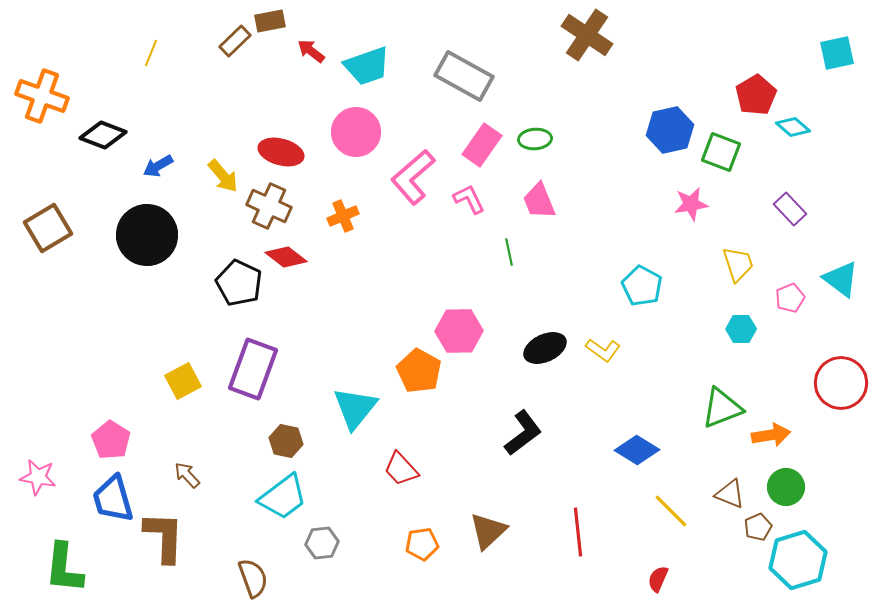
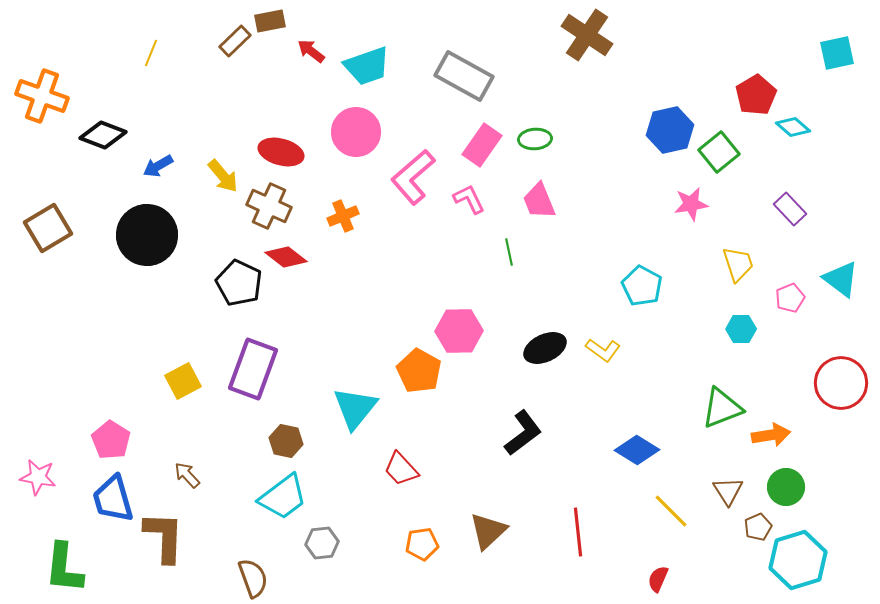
green square at (721, 152): moved 2 px left; rotated 30 degrees clockwise
brown triangle at (730, 494): moved 2 px left, 3 px up; rotated 36 degrees clockwise
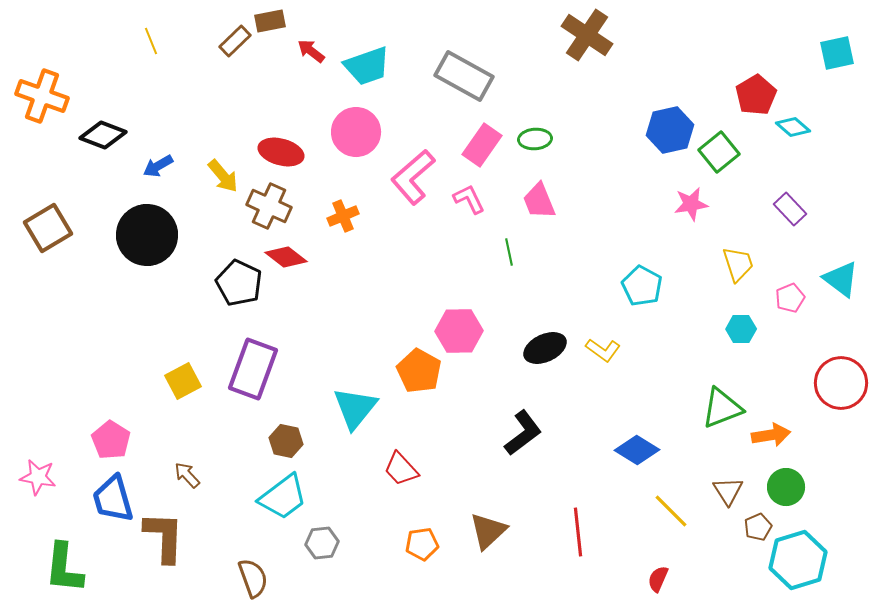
yellow line at (151, 53): moved 12 px up; rotated 44 degrees counterclockwise
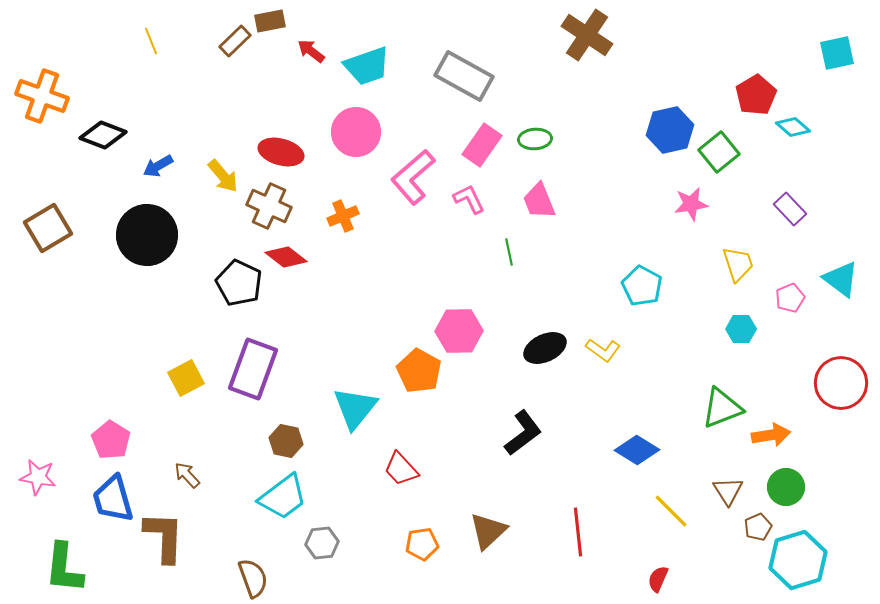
yellow square at (183, 381): moved 3 px right, 3 px up
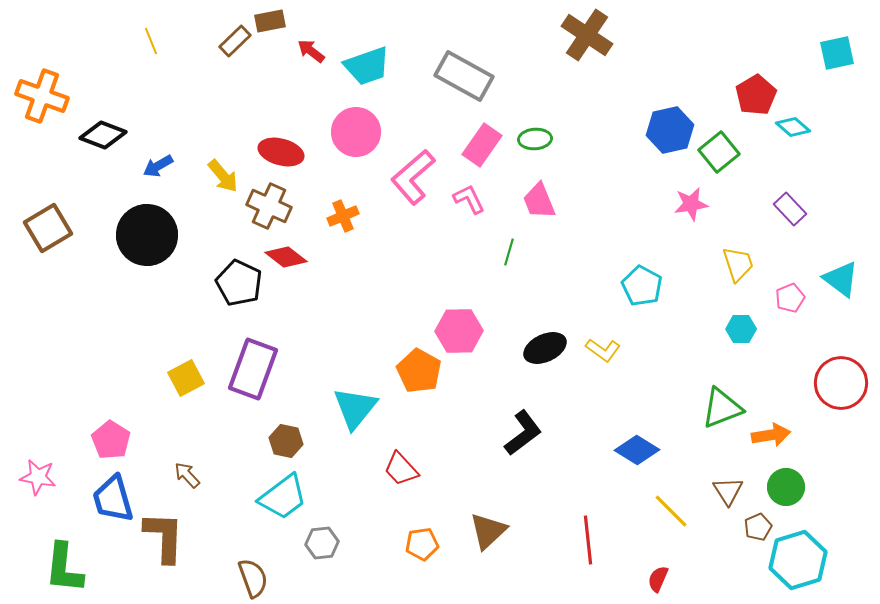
green line at (509, 252): rotated 28 degrees clockwise
red line at (578, 532): moved 10 px right, 8 px down
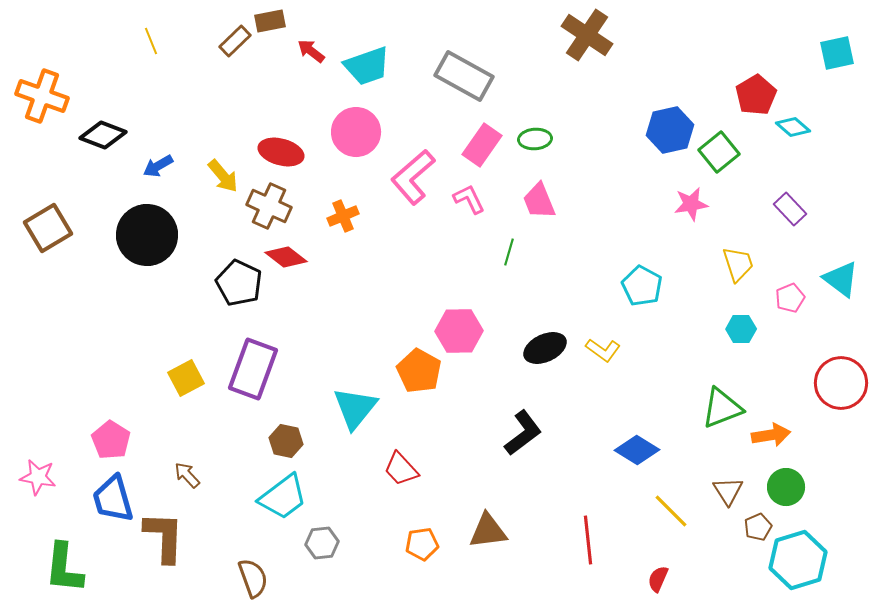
brown triangle at (488, 531): rotated 36 degrees clockwise
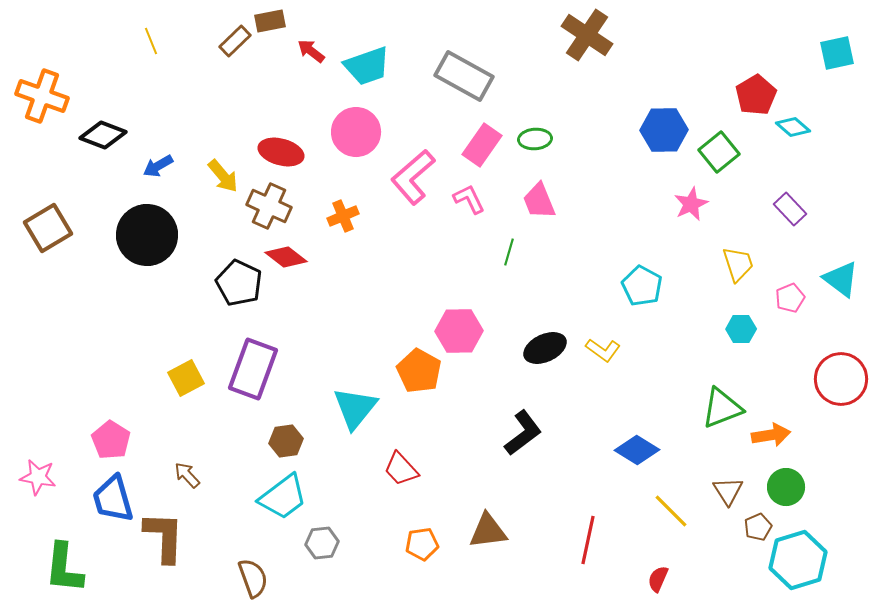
blue hexagon at (670, 130): moved 6 px left; rotated 12 degrees clockwise
pink star at (691, 204): rotated 16 degrees counterclockwise
red circle at (841, 383): moved 4 px up
brown hexagon at (286, 441): rotated 20 degrees counterclockwise
red line at (588, 540): rotated 18 degrees clockwise
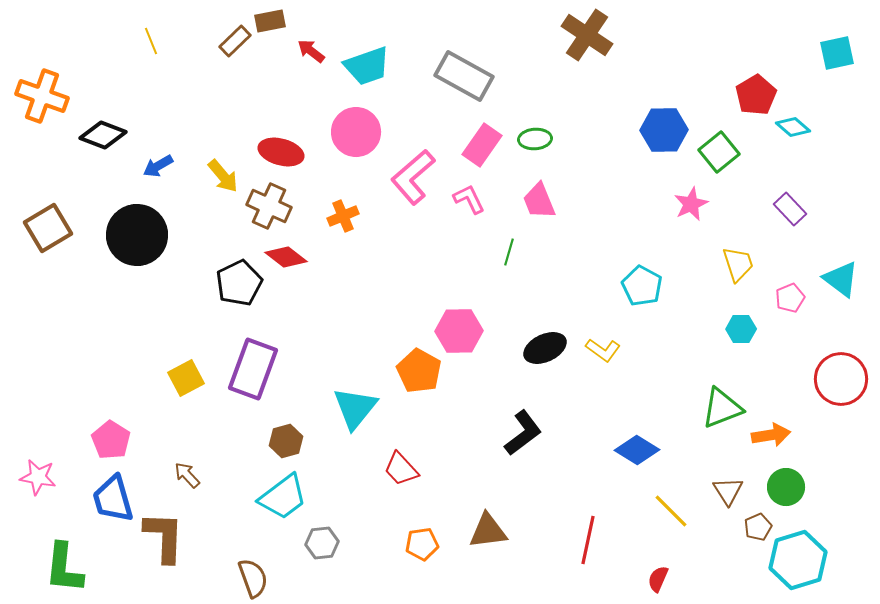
black circle at (147, 235): moved 10 px left
black pentagon at (239, 283): rotated 21 degrees clockwise
brown hexagon at (286, 441): rotated 8 degrees counterclockwise
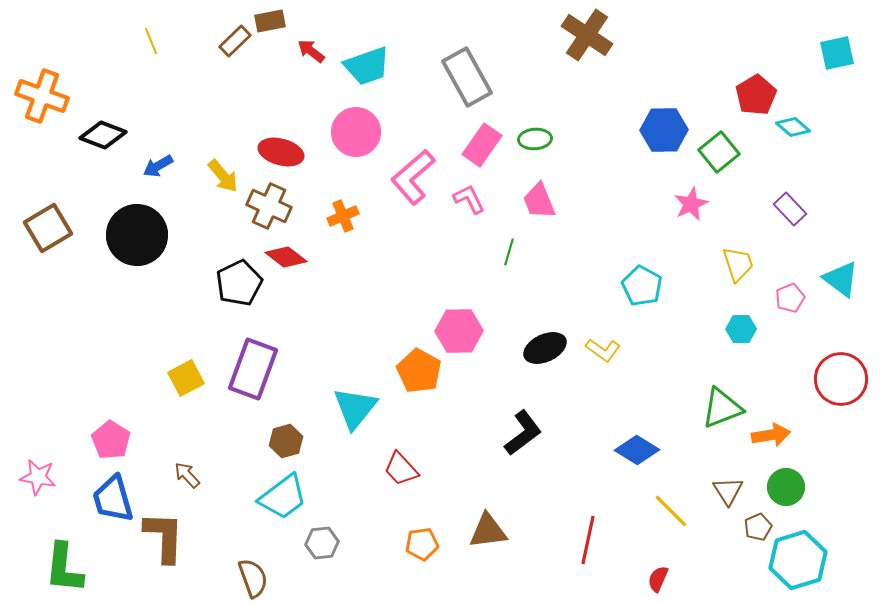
gray rectangle at (464, 76): moved 3 px right, 1 px down; rotated 32 degrees clockwise
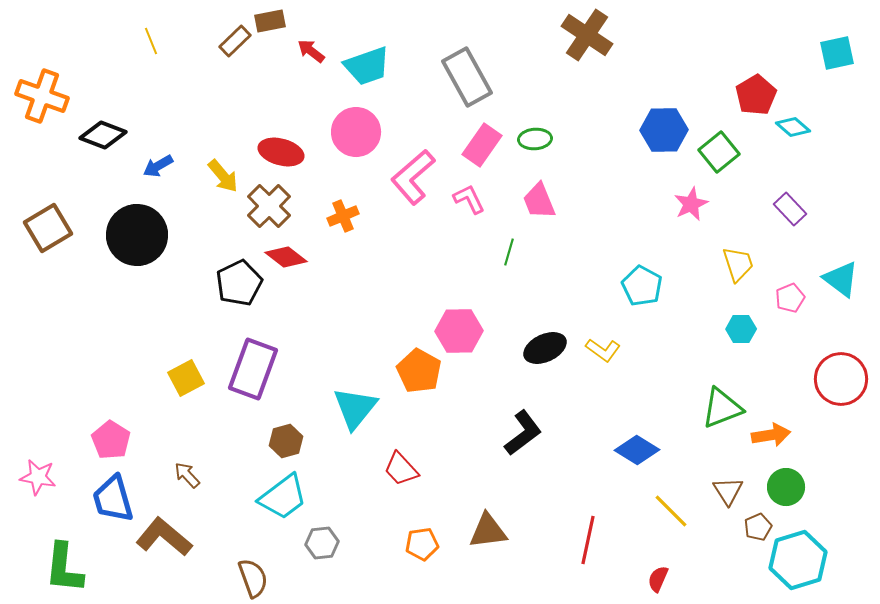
brown cross at (269, 206): rotated 21 degrees clockwise
brown L-shape at (164, 537): rotated 52 degrees counterclockwise
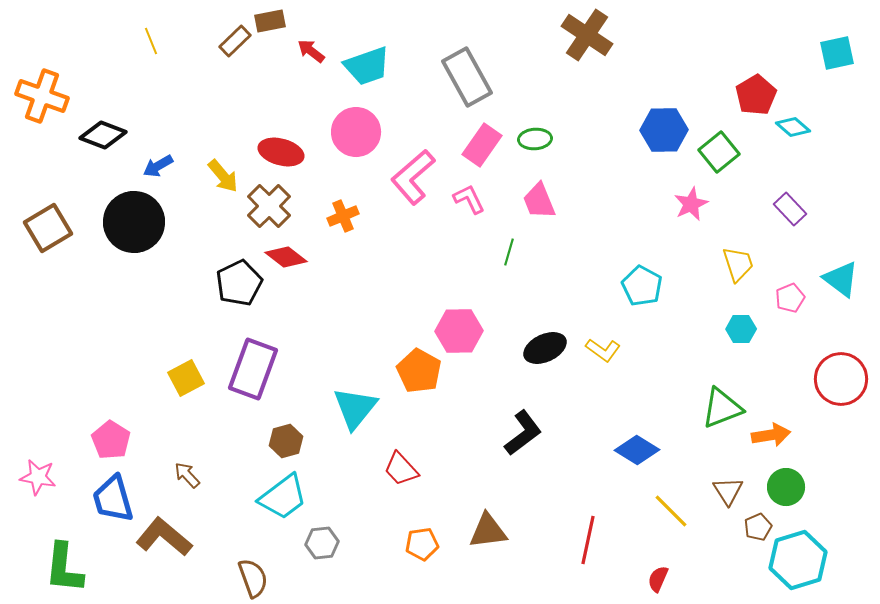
black circle at (137, 235): moved 3 px left, 13 px up
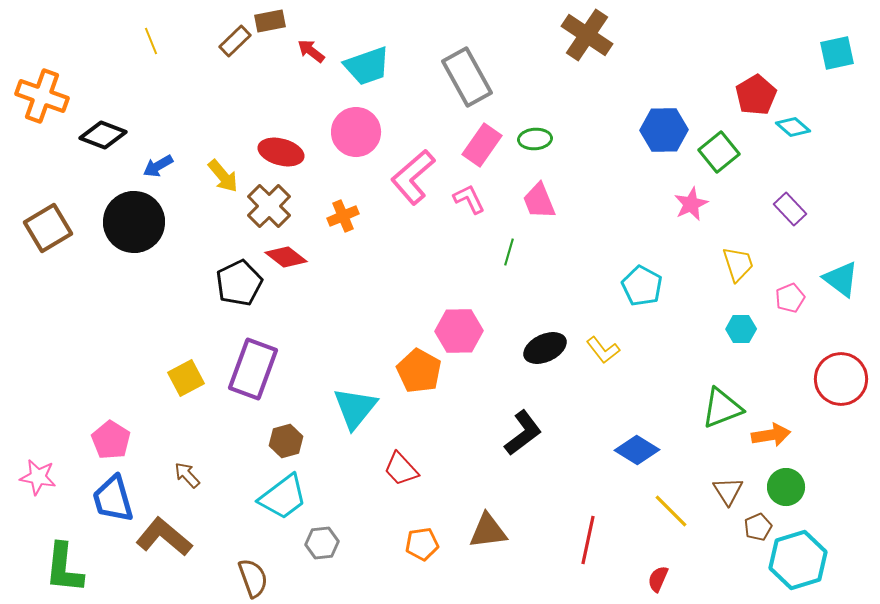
yellow L-shape at (603, 350): rotated 16 degrees clockwise
